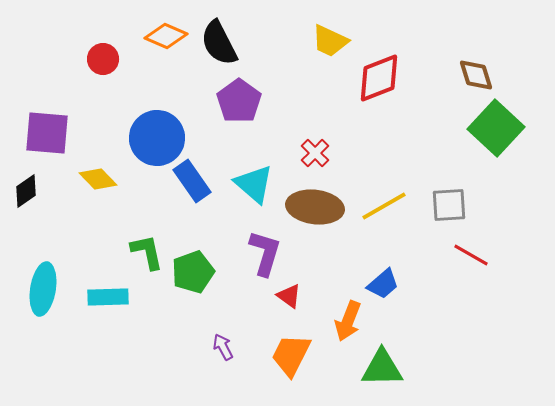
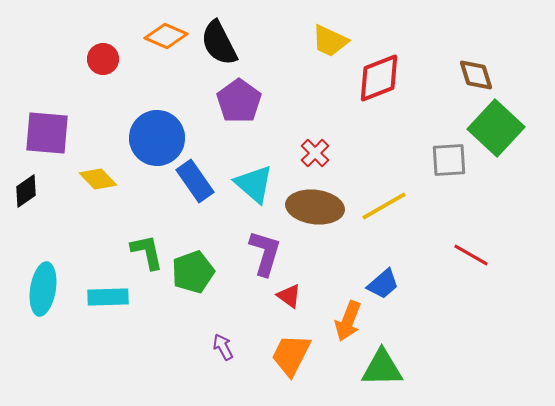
blue rectangle: moved 3 px right
gray square: moved 45 px up
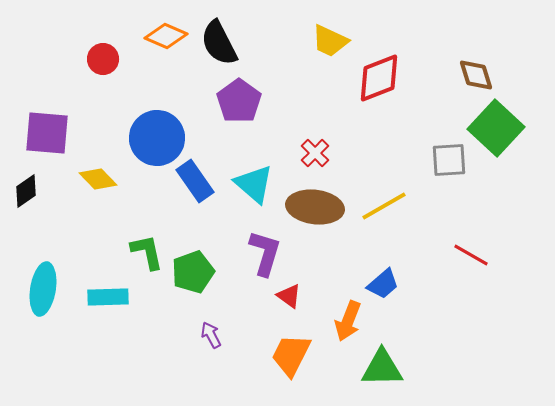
purple arrow: moved 12 px left, 12 px up
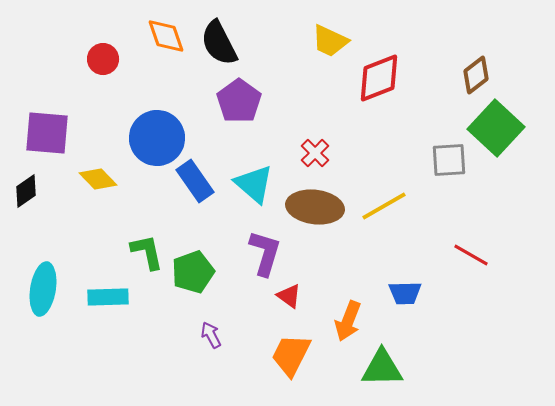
orange diamond: rotated 48 degrees clockwise
brown diamond: rotated 69 degrees clockwise
blue trapezoid: moved 22 px right, 9 px down; rotated 40 degrees clockwise
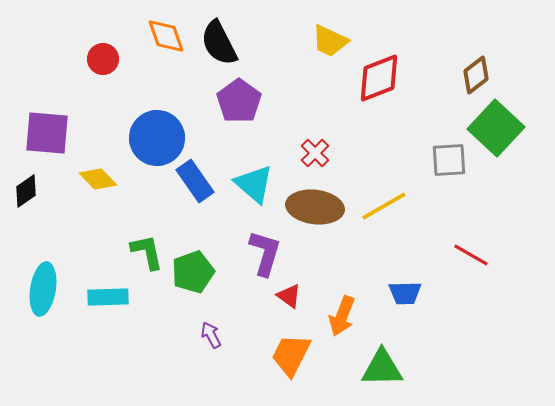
orange arrow: moved 6 px left, 5 px up
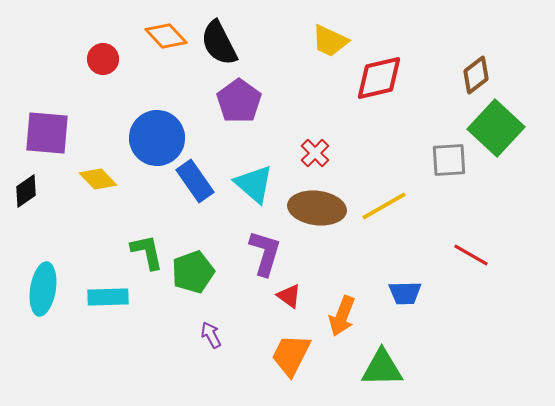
orange diamond: rotated 24 degrees counterclockwise
red diamond: rotated 8 degrees clockwise
brown ellipse: moved 2 px right, 1 px down
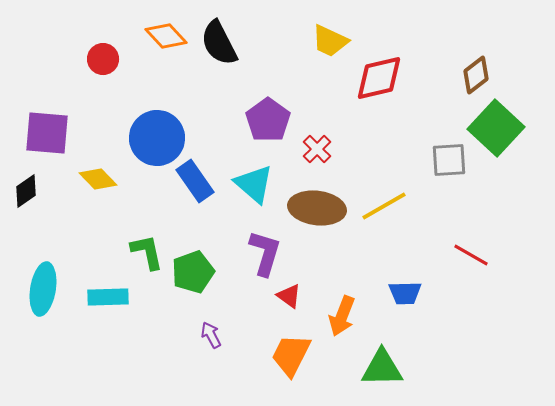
purple pentagon: moved 29 px right, 19 px down
red cross: moved 2 px right, 4 px up
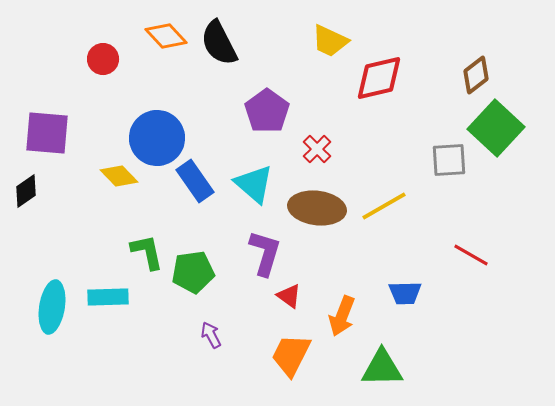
purple pentagon: moved 1 px left, 9 px up
yellow diamond: moved 21 px right, 3 px up
green pentagon: rotated 12 degrees clockwise
cyan ellipse: moved 9 px right, 18 px down
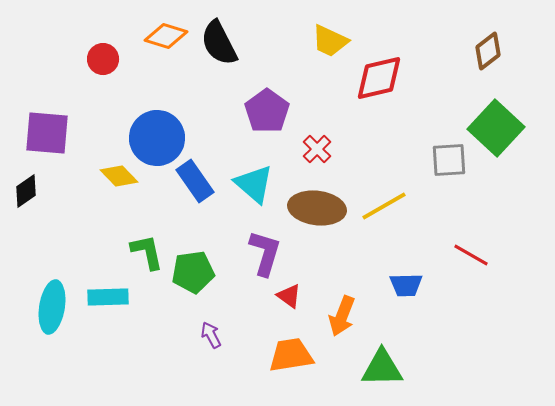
orange diamond: rotated 30 degrees counterclockwise
brown diamond: moved 12 px right, 24 px up
blue trapezoid: moved 1 px right, 8 px up
orange trapezoid: rotated 54 degrees clockwise
